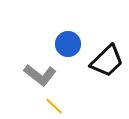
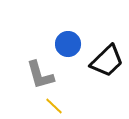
gray L-shape: rotated 36 degrees clockwise
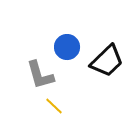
blue circle: moved 1 px left, 3 px down
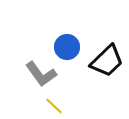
gray L-shape: moved 1 px right, 1 px up; rotated 20 degrees counterclockwise
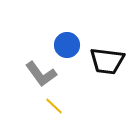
blue circle: moved 2 px up
black trapezoid: rotated 51 degrees clockwise
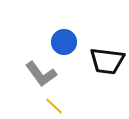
blue circle: moved 3 px left, 3 px up
